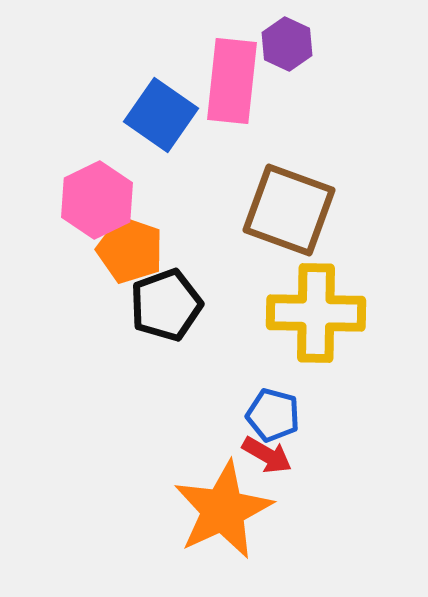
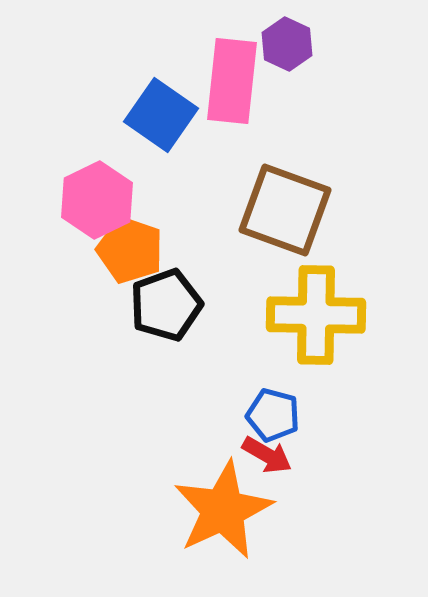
brown square: moved 4 px left
yellow cross: moved 2 px down
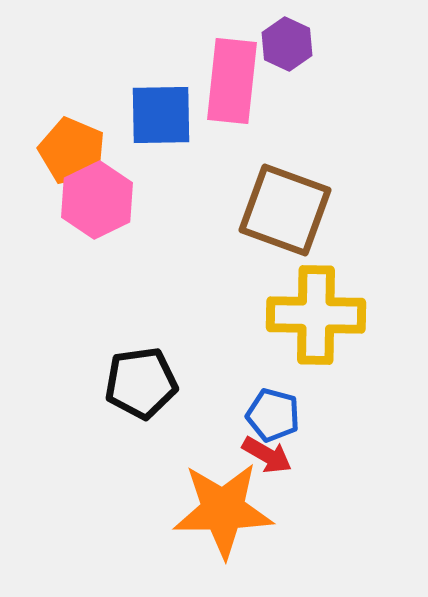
blue square: rotated 36 degrees counterclockwise
orange pentagon: moved 58 px left, 99 px up; rotated 4 degrees clockwise
black pentagon: moved 25 px left, 78 px down; rotated 12 degrees clockwise
orange star: rotated 24 degrees clockwise
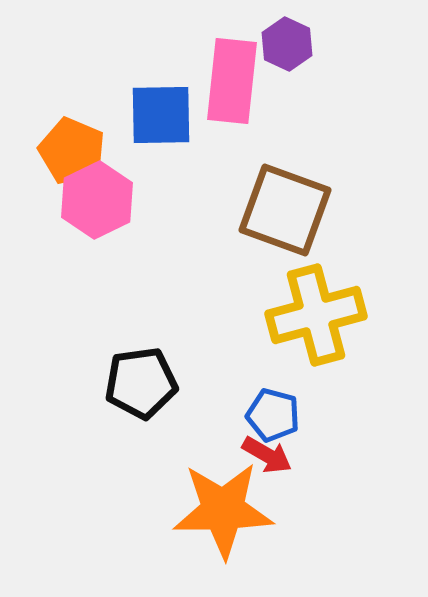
yellow cross: rotated 16 degrees counterclockwise
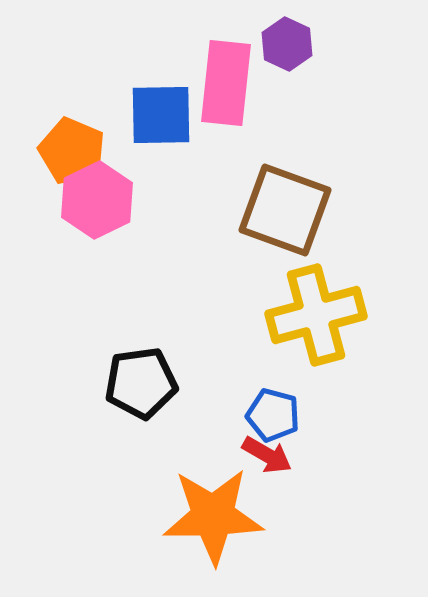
pink rectangle: moved 6 px left, 2 px down
orange star: moved 10 px left, 6 px down
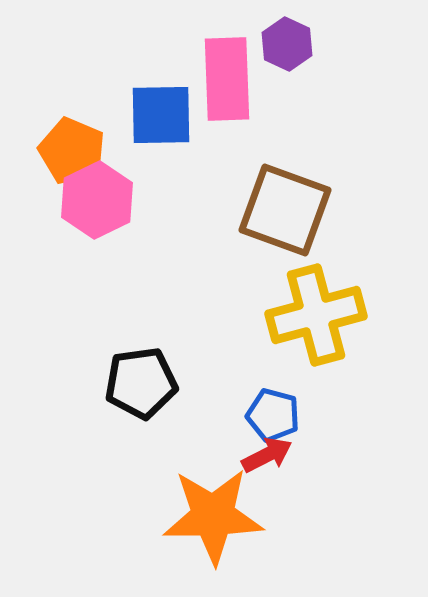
pink rectangle: moved 1 px right, 4 px up; rotated 8 degrees counterclockwise
red arrow: rotated 57 degrees counterclockwise
